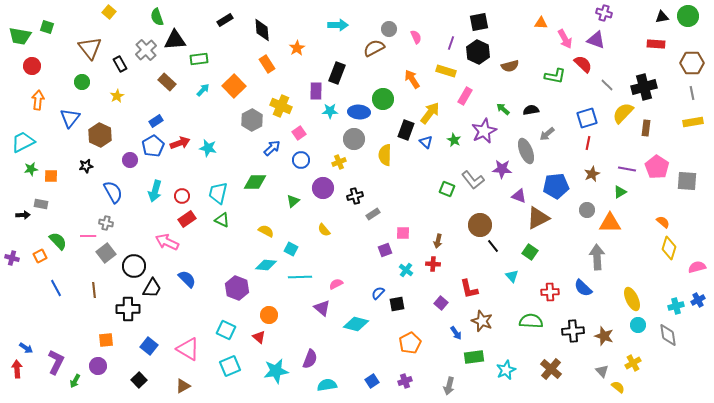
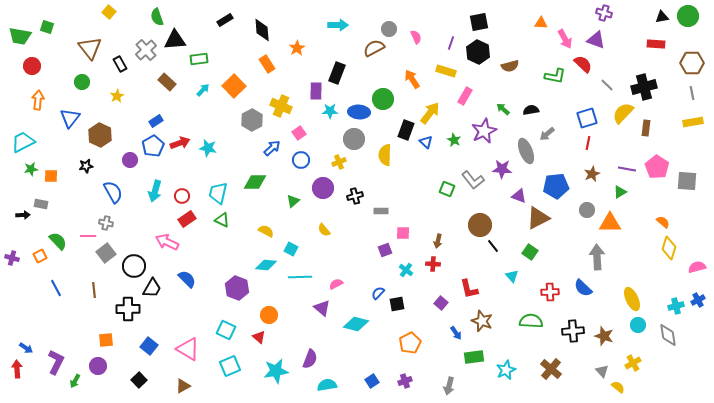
gray rectangle at (373, 214): moved 8 px right, 3 px up; rotated 32 degrees clockwise
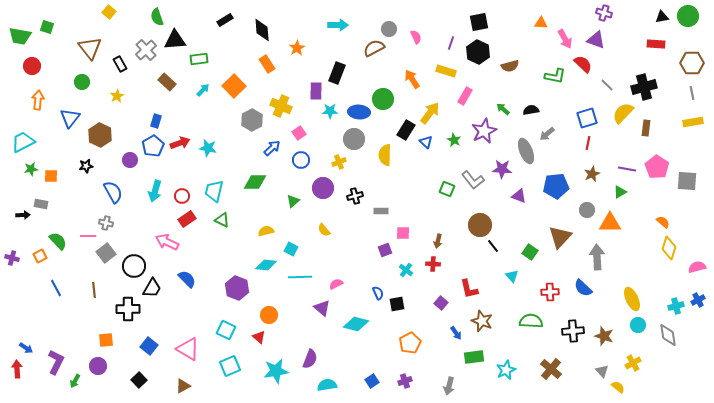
blue rectangle at (156, 121): rotated 40 degrees counterclockwise
black rectangle at (406, 130): rotated 12 degrees clockwise
cyan trapezoid at (218, 193): moved 4 px left, 2 px up
brown triangle at (538, 218): moved 22 px right, 19 px down; rotated 20 degrees counterclockwise
yellow semicircle at (266, 231): rotated 42 degrees counterclockwise
blue semicircle at (378, 293): rotated 112 degrees clockwise
